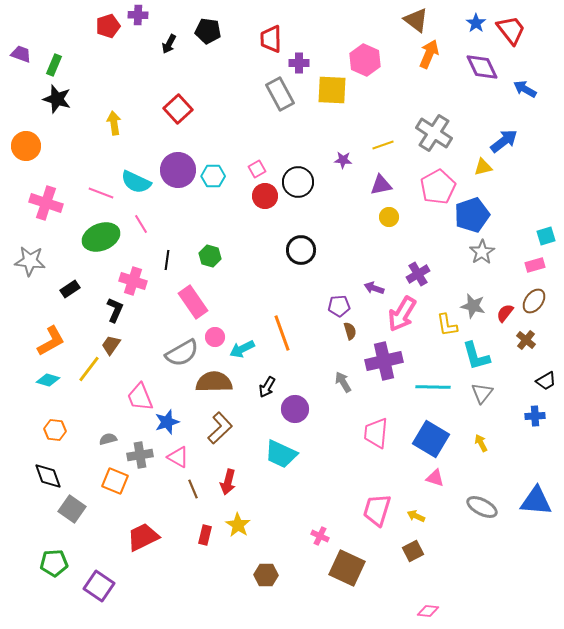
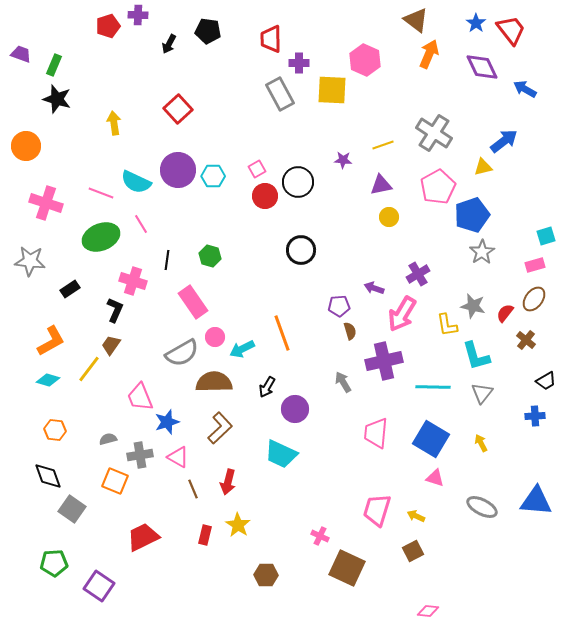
brown ellipse at (534, 301): moved 2 px up
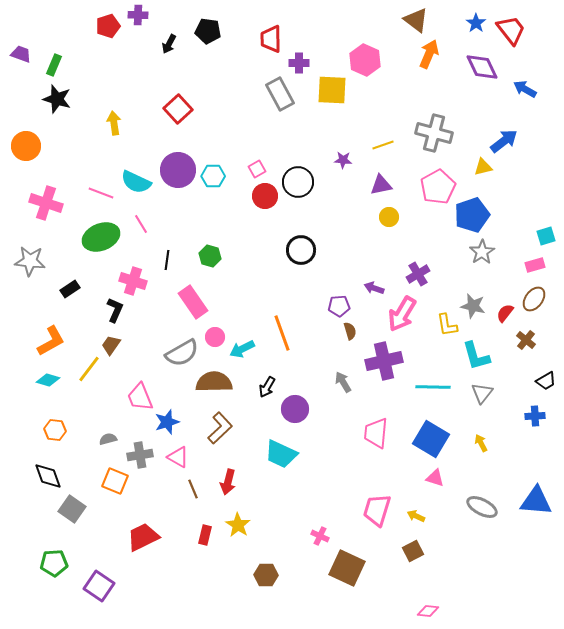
gray cross at (434, 133): rotated 18 degrees counterclockwise
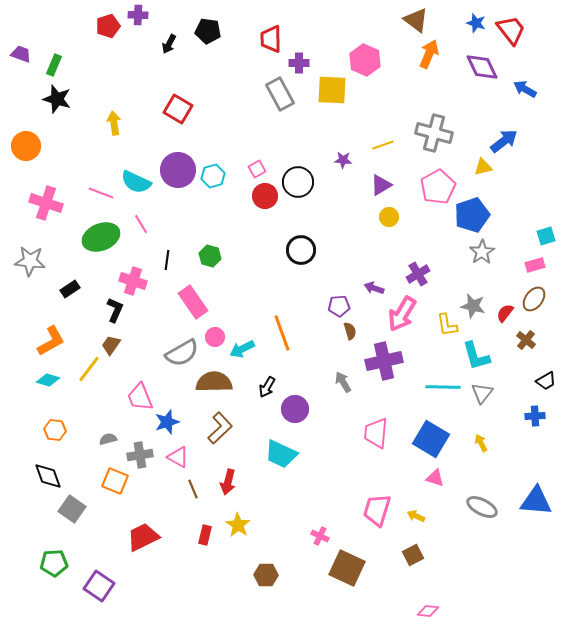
blue star at (476, 23): rotated 18 degrees counterclockwise
red square at (178, 109): rotated 16 degrees counterclockwise
cyan hexagon at (213, 176): rotated 15 degrees counterclockwise
purple triangle at (381, 185): rotated 20 degrees counterclockwise
cyan line at (433, 387): moved 10 px right
brown square at (413, 551): moved 4 px down
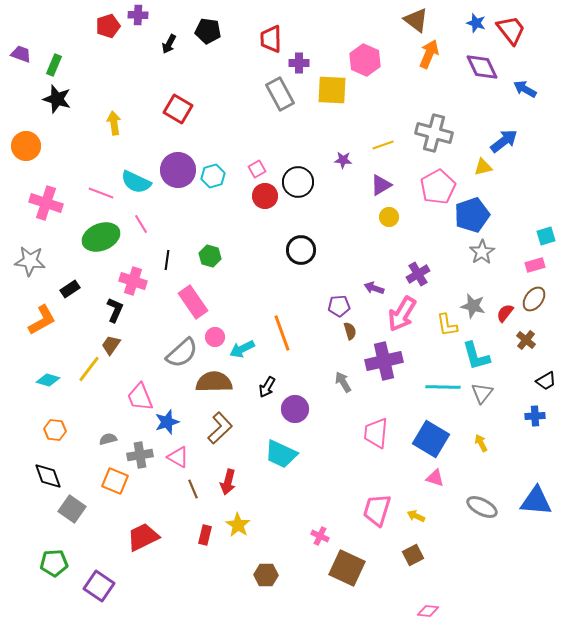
orange L-shape at (51, 341): moved 9 px left, 21 px up
gray semicircle at (182, 353): rotated 12 degrees counterclockwise
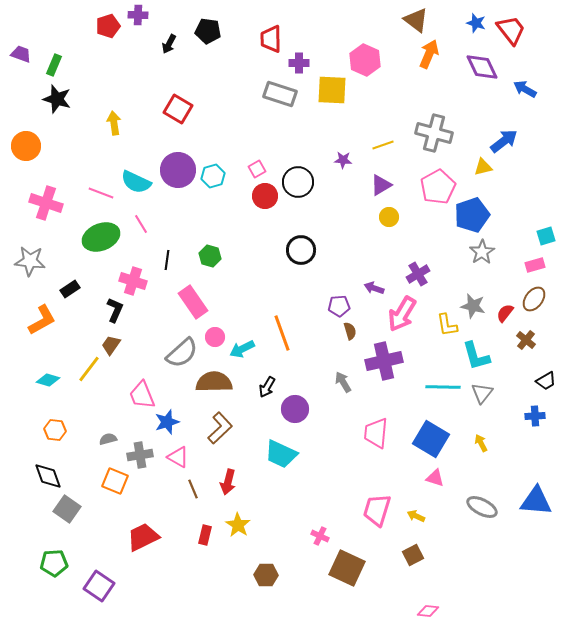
gray rectangle at (280, 94): rotated 44 degrees counterclockwise
pink trapezoid at (140, 397): moved 2 px right, 2 px up
gray square at (72, 509): moved 5 px left
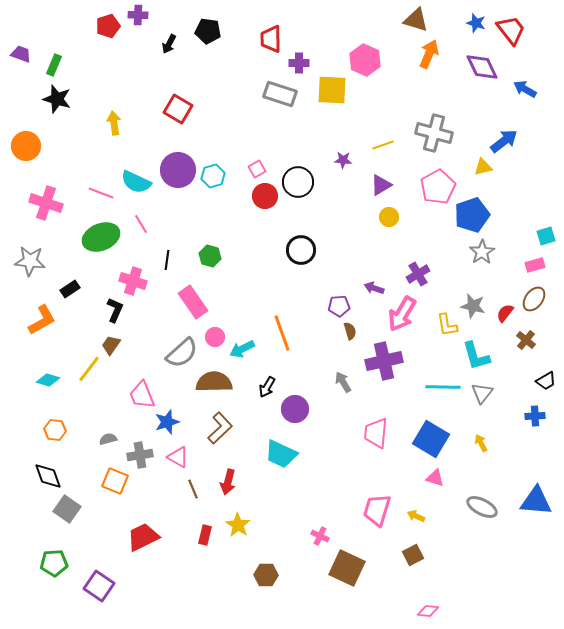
brown triangle at (416, 20): rotated 20 degrees counterclockwise
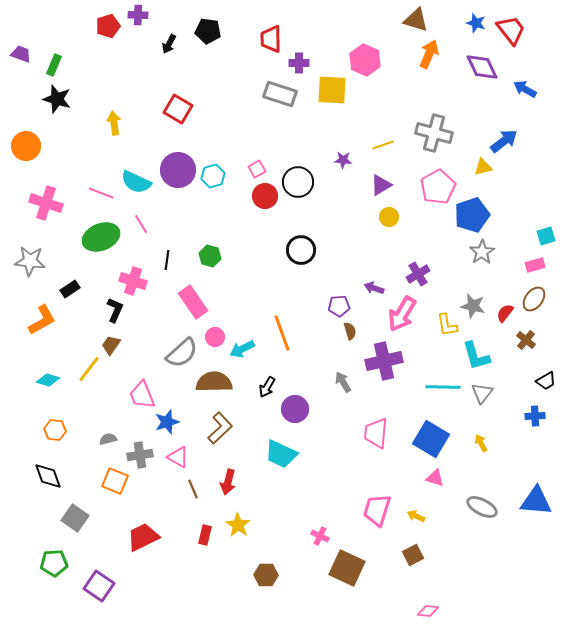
gray square at (67, 509): moved 8 px right, 9 px down
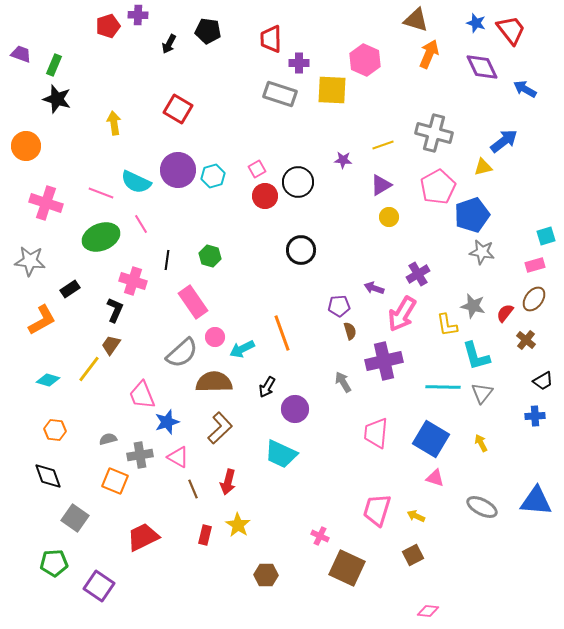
gray star at (482, 252): rotated 30 degrees counterclockwise
black trapezoid at (546, 381): moved 3 px left
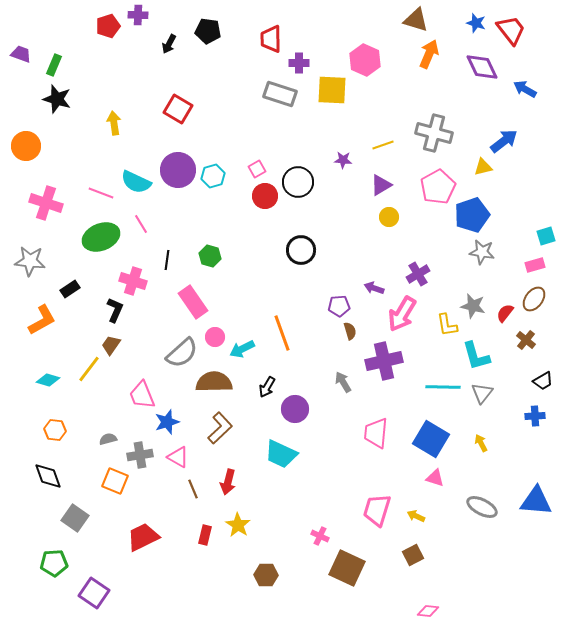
purple square at (99, 586): moved 5 px left, 7 px down
